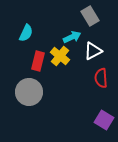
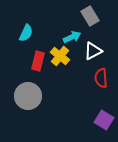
gray circle: moved 1 px left, 4 px down
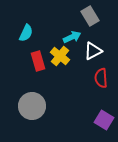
red rectangle: rotated 30 degrees counterclockwise
gray circle: moved 4 px right, 10 px down
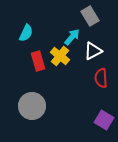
cyan arrow: rotated 24 degrees counterclockwise
